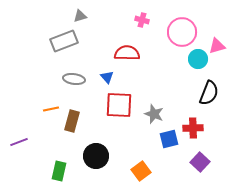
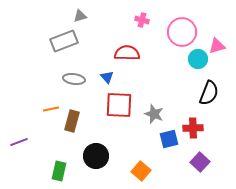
orange square: rotated 12 degrees counterclockwise
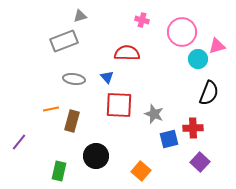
purple line: rotated 30 degrees counterclockwise
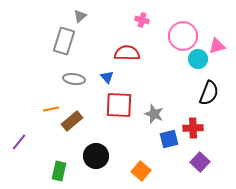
gray triangle: rotated 24 degrees counterclockwise
pink circle: moved 1 px right, 4 px down
gray rectangle: rotated 52 degrees counterclockwise
brown rectangle: rotated 35 degrees clockwise
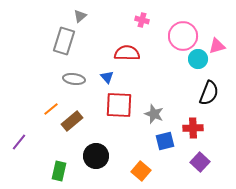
orange line: rotated 28 degrees counterclockwise
blue square: moved 4 px left, 2 px down
